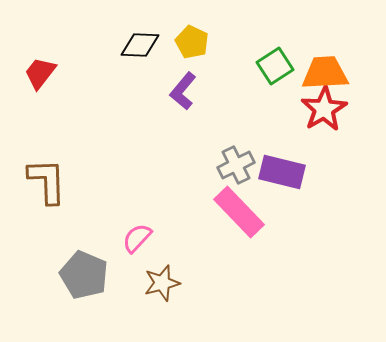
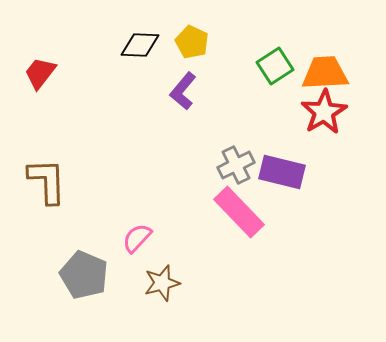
red star: moved 3 px down
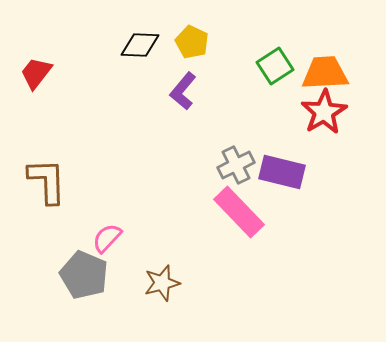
red trapezoid: moved 4 px left
pink semicircle: moved 30 px left
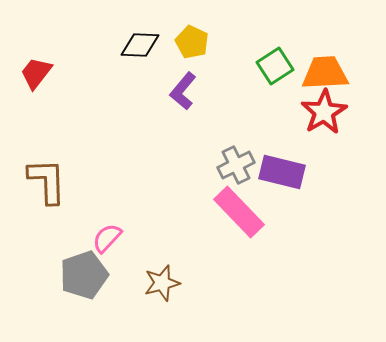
gray pentagon: rotated 30 degrees clockwise
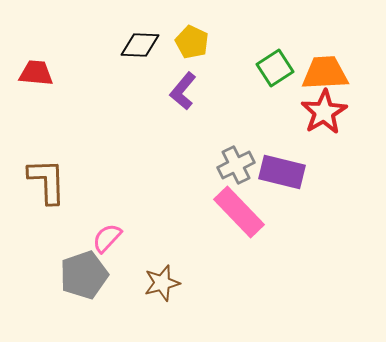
green square: moved 2 px down
red trapezoid: rotated 57 degrees clockwise
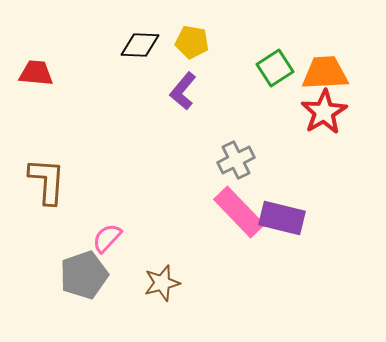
yellow pentagon: rotated 16 degrees counterclockwise
gray cross: moved 5 px up
purple rectangle: moved 46 px down
brown L-shape: rotated 6 degrees clockwise
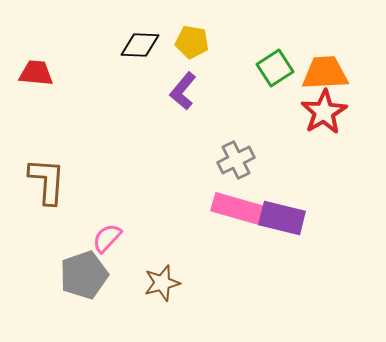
pink rectangle: moved 3 px up; rotated 30 degrees counterclockwise
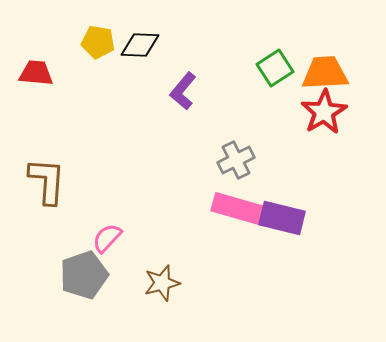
yellow pentagon: moved 94 px left
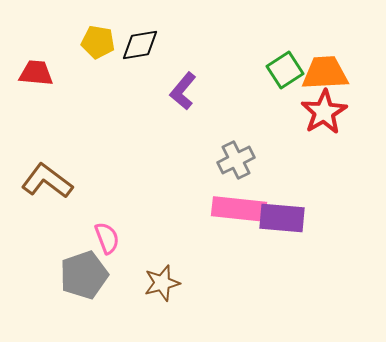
black diamond: rotated 12 degrees counterclockwise
green square: moved 10 px right, 2 px down
brown L-shape: rotated 57 degrees counterclockwise
pink rectangle: rotated 10 degrees counterclockwise
purple rectangle: rotated 9 degrees counterclockwise
pink semicircle: rotated 116 degrees clockwise
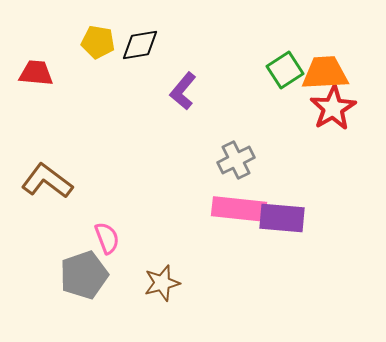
red star: moved 9 px right, 4 px up
